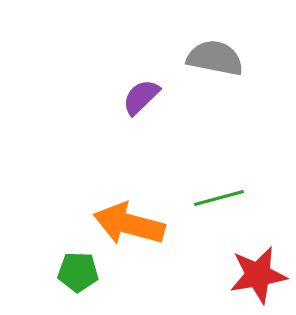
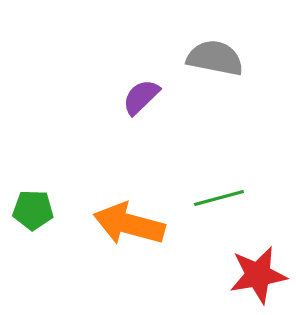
green pentagon: moved 45 px left, 62 px up
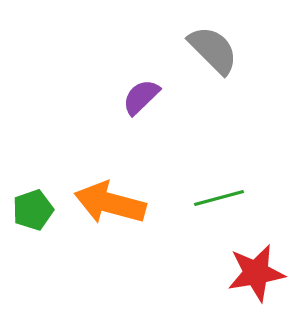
gray semicircle: moved 2 px left, 8 px up; rotated 34 degrees clockwise
green pentagon: rotated 21 degrees counterclockwise
orange arrow: moved 19 px left, 21 px up
red star: moved 2 px left, 2 px up
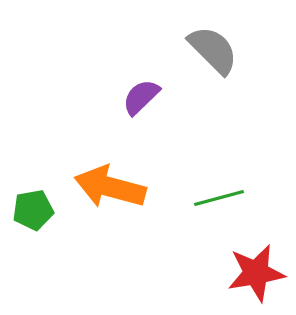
orange arrow: moved 16 px up
green pentagon: rotated 9 degrees clockwise
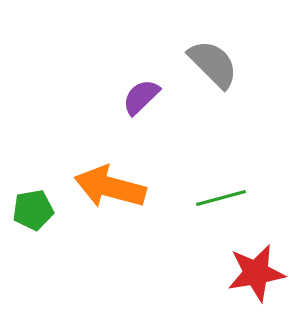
gray semicircle: moved 14 px down
green line: moved 2 px right
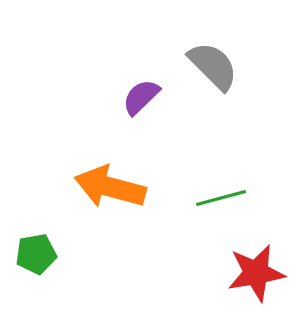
gray semicircle: moved 2 px down
green pentagon: moved 3 px right, 44 px down
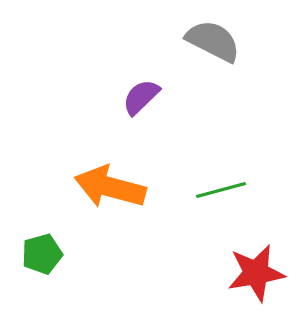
gray semicircle: moved 25 px up; rotated 18 degrees counterclockwise
green line: moved 8 px up
green pentagon: moved 6 px right; rotated 6 degrees counterclockwise
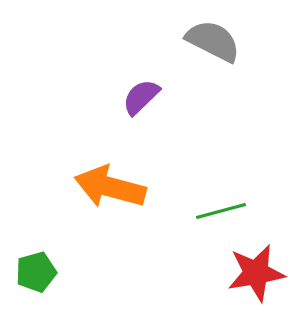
green line: moved 21 px down
green pentagon: moved 6 px left, 18 px down
